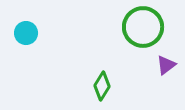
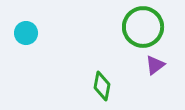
purple triangle: moved 11 px left
green diamond: rotated 20 degrees counterclockwise
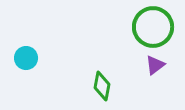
green circle: moved 10 px right
cyan circle: moved 25 px down
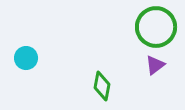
green circle: moved 3 px right
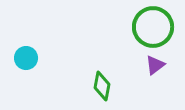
green circle: moved 3 px left
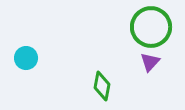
green circle: moved 2 px left
purple triangle: moved 5 px left, 3 px up; rotated 10 degrees counterclockwise
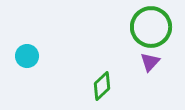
cyan circle: moved 1 px right, 2 px up
green diamond: rotated 36 degrees clockwise
